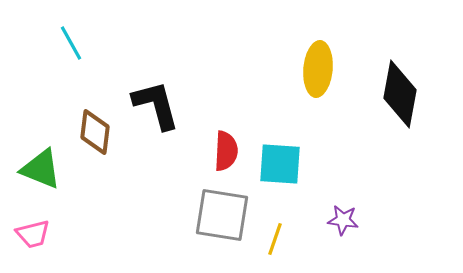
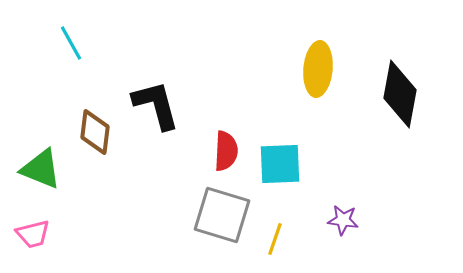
cyan square: rotated 6 degrees counterclockwise
gray square: rotated 8 degrees clockwise
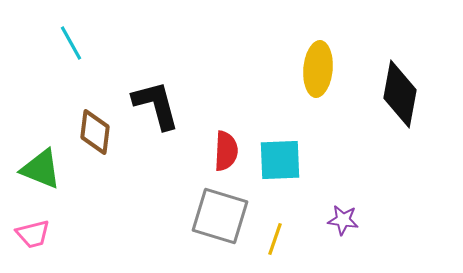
cyan square: moved 4 px up
gray square: moved 2 px left, 1 px down
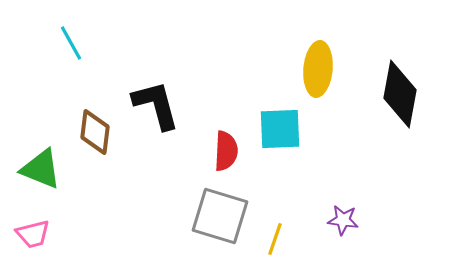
cyan square: moved 31 px up
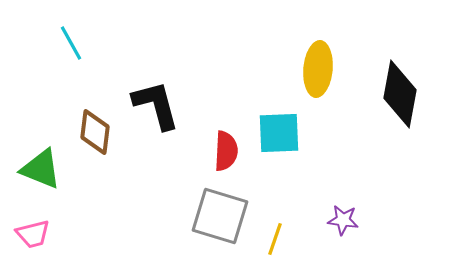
cyan square: moved 1 px left, 4 px down
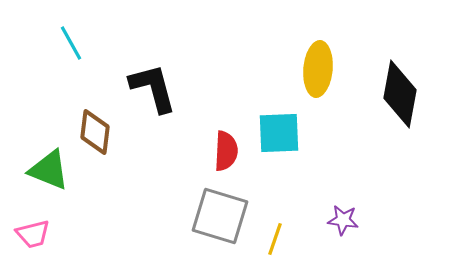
black L-shape: moved 3 px left, 17 px up
green triangle: moved 8 px right, 1 px down
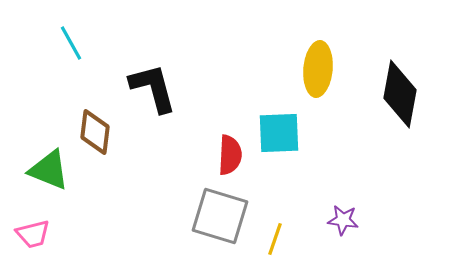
red semicircle: moved 4 px right, 4 px down
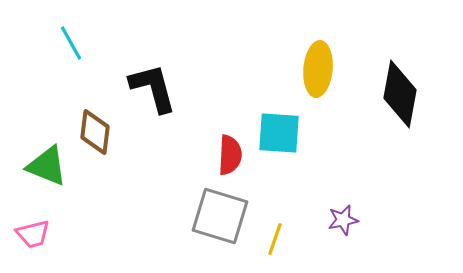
cyan square: rotated 6 degrees clockwise
green triangle: moved 2 px left, 4 px up
purple star: rotated 20 degrees counterclockwise
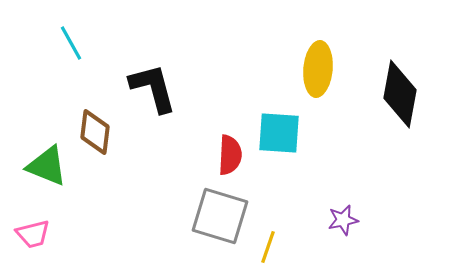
yellow line: moved 7 px left, 8 px down
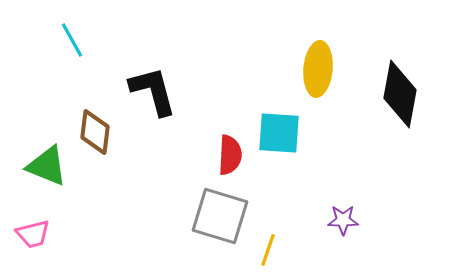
cyan line: moved 1 px right, 3 px up
black L-shape: moved 3 px down
purple star: rotated 12 degrees clockwise
yellow line: moved 3 px down
